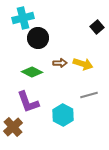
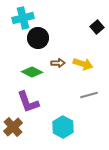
brown arrow: moved 2 px left
cyan hexagon: moved 12 px down
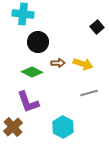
cyan cross: moved 4 px up; rotated 20 degrees clockwise
black circle: moved 4 px down
gray line: moved 2 px up
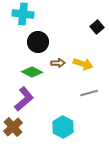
purple L-shape: moved 4 px left, 3 px up; rotated 110 degrees counterclockwise
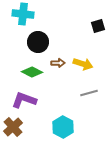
black square: moved 1 px right, 1 px up; rotated 24 degrees clockwise
purple L-shape: moved 1 px down; rotated 120 degrees counterclockwise
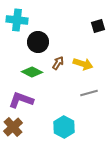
cyan cross: moved 6 px left, 6 px down
brown arrow: rotated 56 degrees counterclockwise
purple L-shape: moved 3 px left
cyan hexagon: moved 1 px right
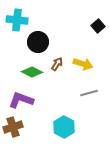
black square: rotated 24 degrees counterclockwise
brown arrow: moved 1 px left, 1 px down
brown cross: rotated 24 degrees clockwise
